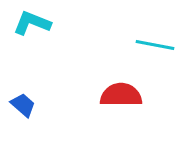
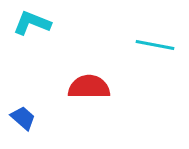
red semicircle: moved 32 px left, 8 px up
blue trapezoid: moved 13 px down
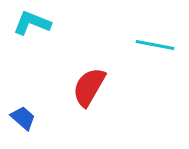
red semicircle: rotated 60 degrees counterclockwise
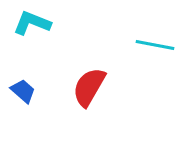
blue trapezoid: moved 27 px up
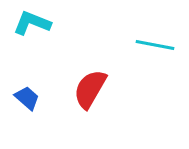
red semicircle: moved 1 px right, 2 px down
blue trapezoid: moved 4 px right, 7 px down
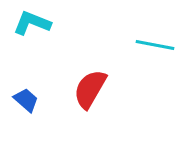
blue trapezoid: moved 1 px left, 2 px down
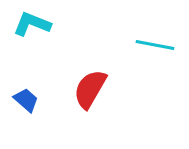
cyan L-shape: moved 1 px down
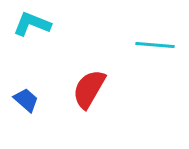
cyan line: rotated 6 degrees counterclockwise
red semicircle: moved 1 px left
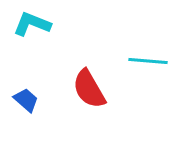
cyan line: moved 7 px left, 16 px down
red semicircle: rotated 60 degrees counterclockwise
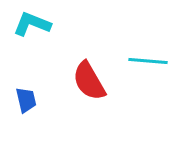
red semicircle: moved 8 px up
blue trapezoid: rotated 36 degrees clockwise
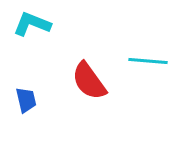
red semicircle: rotated 6 degrees counterclockwise
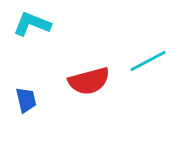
cyan line: rotated 33 degrees counterclockwise
red semicircle: rotated 69 degrees counterclockwise
